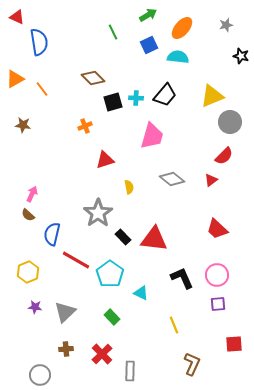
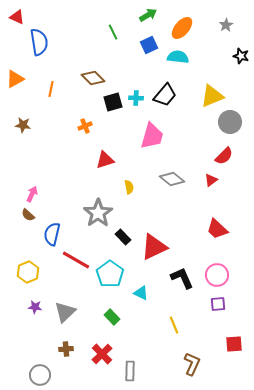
gray star at (226, 25): rotated 16 degrees counterclockwise
orange line at (42, 89): moved 9 px right; rotated 49 degrees clockwise
red triangle at (154, 239): moved 8 px down; rotated 32 degrees counterclockwise
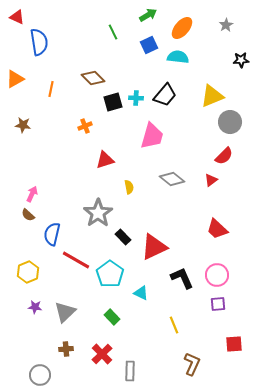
black star at (241, 56): moved 4 px down; rotated 21 degrees counterclockwise
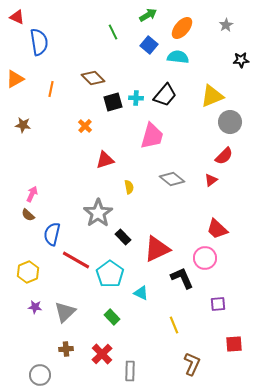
blue square at (149, 45): rotated 24 degrees counterclockwise
orange cross at (85, 126): rotated 24 degrees counterclockwise
red triangle at (154, 247): moved 3 px right, 2 px down
pink circle at (217, 275): moved 12 px left, 17 px up
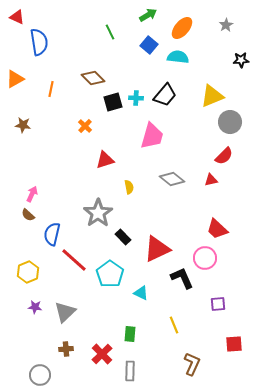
green line at (113, 32): moved 3 px left
red triangle at (211, 180): rotated 24 degrees clockwise
red line at (76, 260): moved 2 px left; rotated 12 degrees clockwise
green rectangle at (112, 317): moved 18 px right, 17 px down; rotated 49 degrees clockwise
